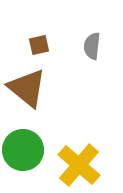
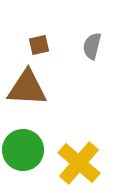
gray semicircle: rotated 8 degrees clockwise
brown triangle: rotated 36 degrees counterclockwise
yellow cross: moved 2 px up
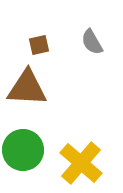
gray semicircle: moved 4 px up; rotated 44 degrees counterclockwise
yellow cross: moved 2 px right
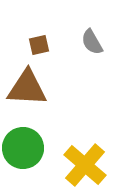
green circle: moved 2 px up
yellow cross: moved 4 px right, 2 px down
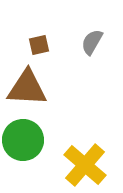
gray semicircle: rotated 60 degrees clockwise
green circle: moved 8 px up
